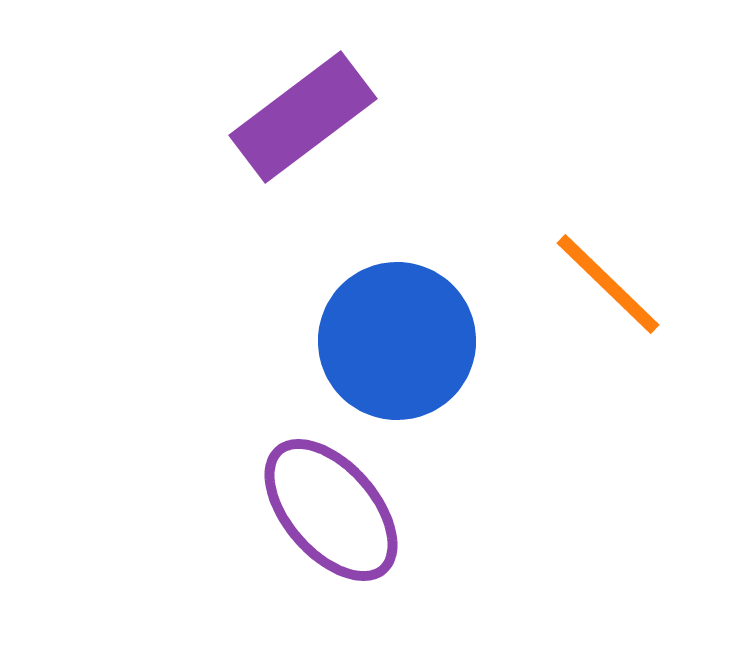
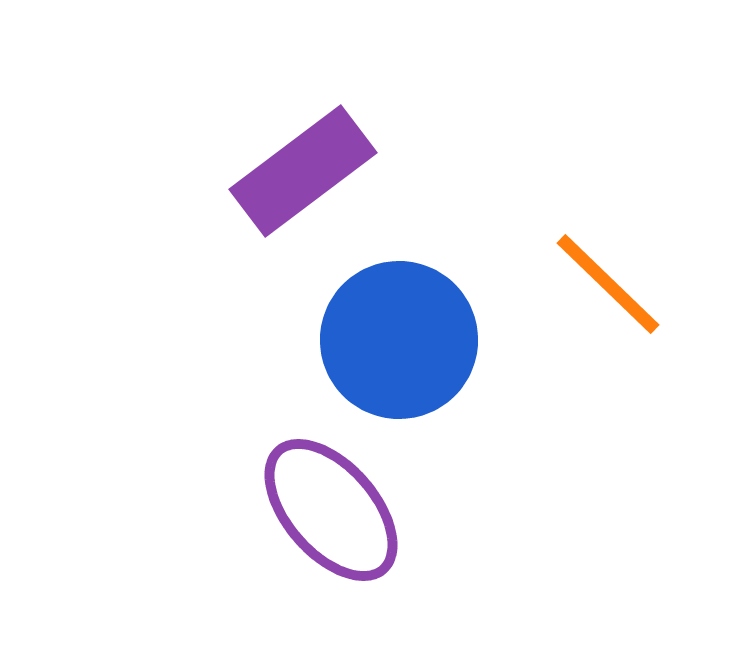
purple rectangle: moved 54 px down
blue circle: moved 2 px right, 1 px up
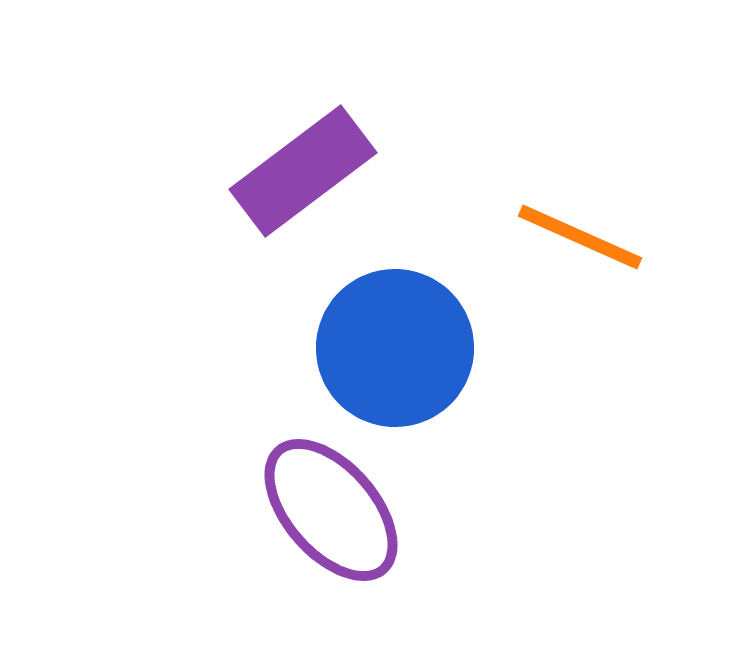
orange line: moved 28 px left, 47 px up; rotated 20 degrees counterclockwise
blue circle: moved 4 px left, 8 px down
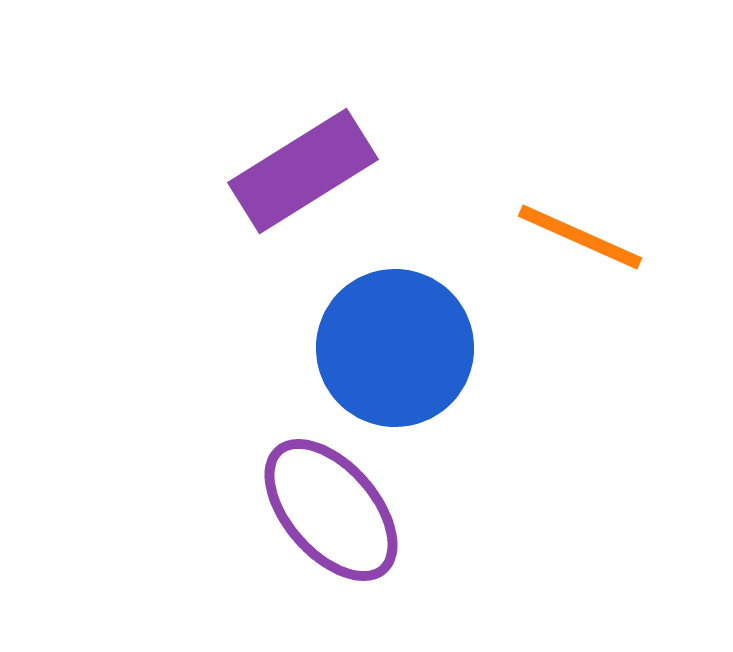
purple rectangle: rotated 5 degrees clockwise
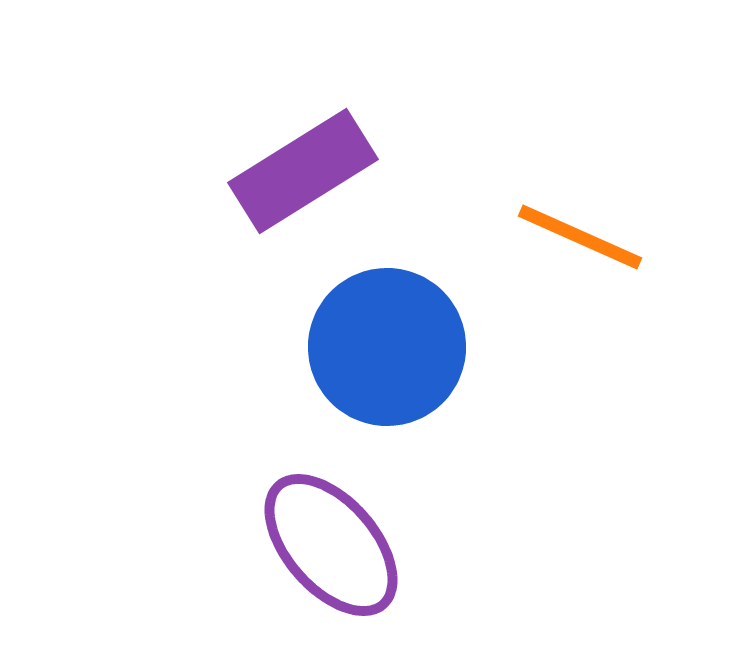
blue circle: moved 8 px left, 1 px up
purple ellipse: moved 35 px down
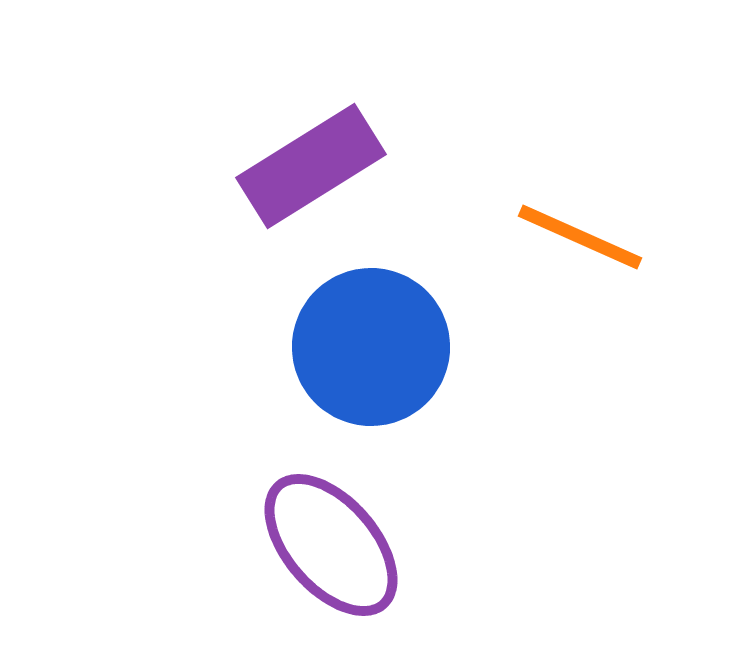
purple rectangle: moved 8 px right, 5 px up
blue circle: moved 16 px left
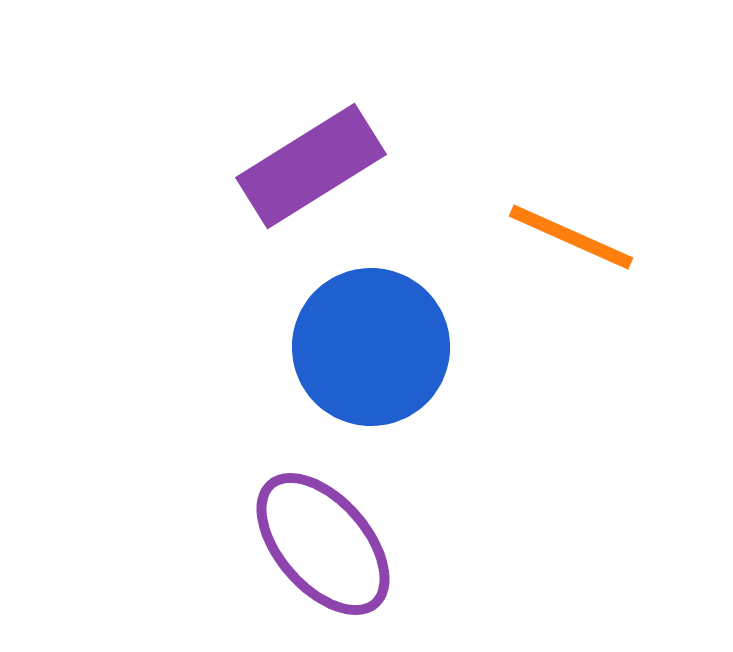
orange line: moved 9 px left
purple ellipse: moved 8 px left, 1 px up
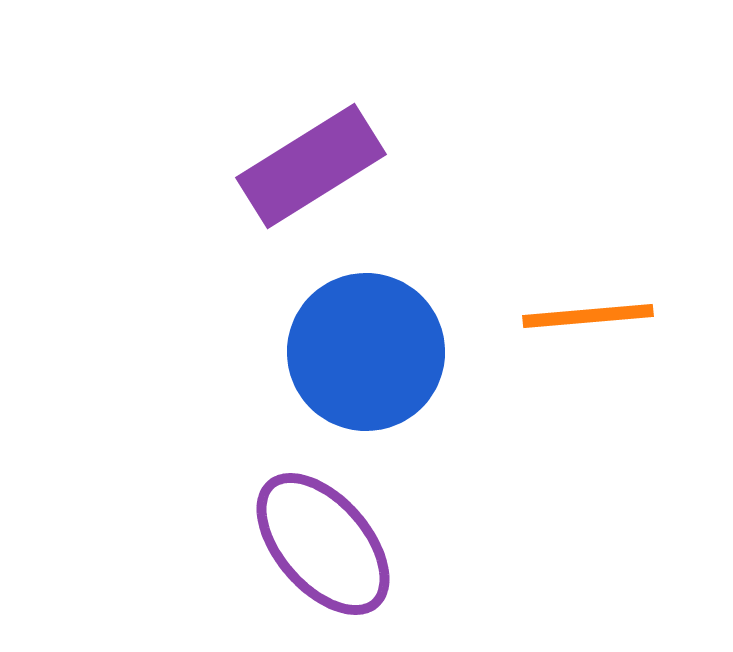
orange line: moved 17 px right, 79 px down; rotated 29 degrees counterclockwise
blue circle: moved 5 px left, 5 px down
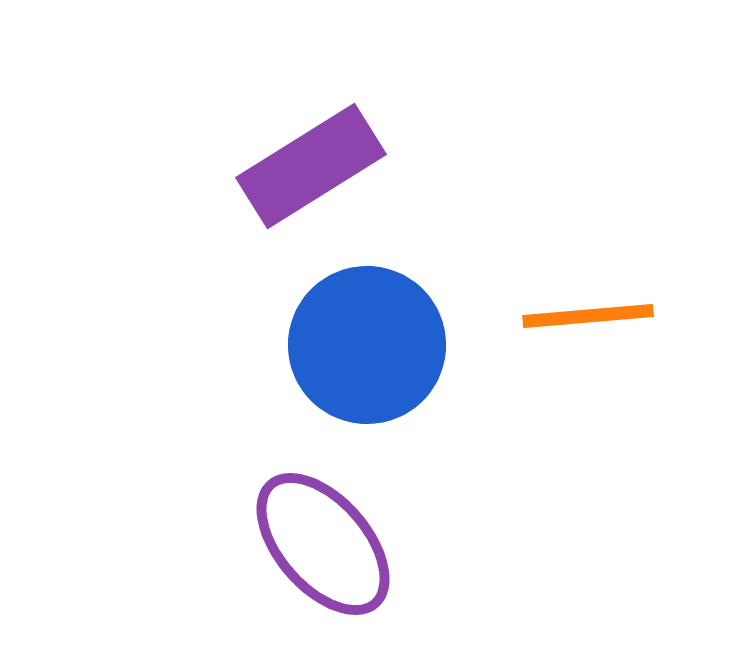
blue circle: moved 1 px right, 7 px up
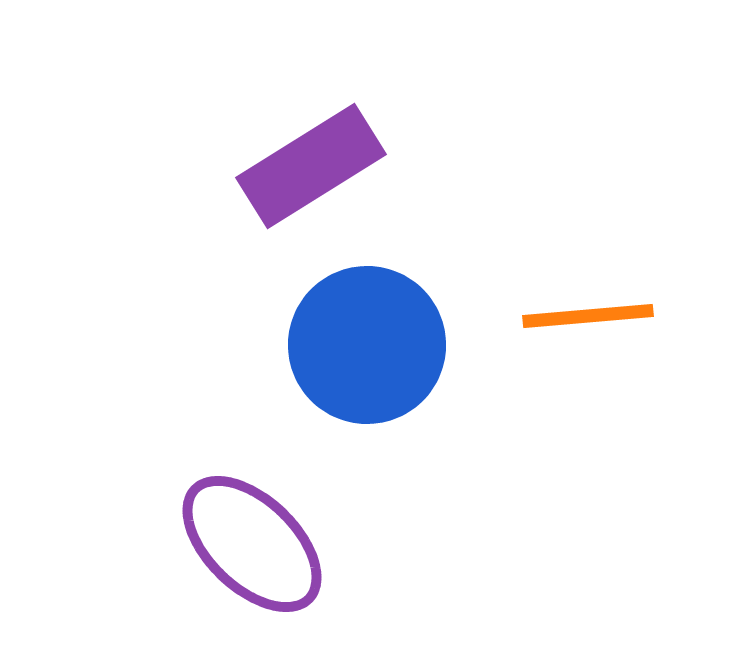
purple ellipse: moved 71 px left; rotated 5 degrees counterclockwise
